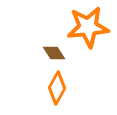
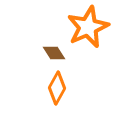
orange star: rotated 18 degrees counterclockwise
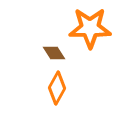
orange star: moved 2 px right, 1 px down; rotated 24 degrees clockwise
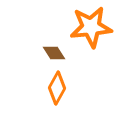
orange star: moved 1 px right, 1 px up; rotated 6 degrees counterclockwise
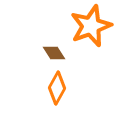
orange star: moved 1 px up; rotated 15 degrees counterclockwise
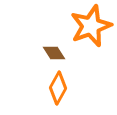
orange diamond: moved 1 px right
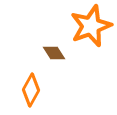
orange diamond: moved 27 px left, 2 px down
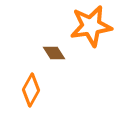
orange star: rotated 12 degrees clockwise
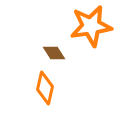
orange diamond: moved 14 px right, 2 px up; rotated 16 degrees counterclockwise
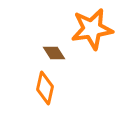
orange star: moved 1 px right, 3 px down
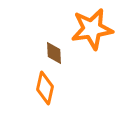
brown diamond: rotated 30 degrees clockwise
